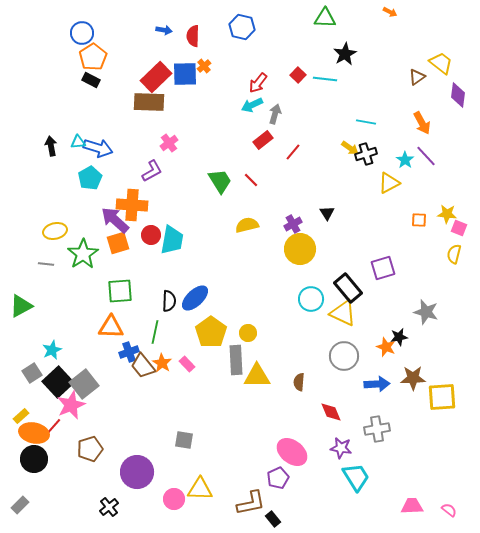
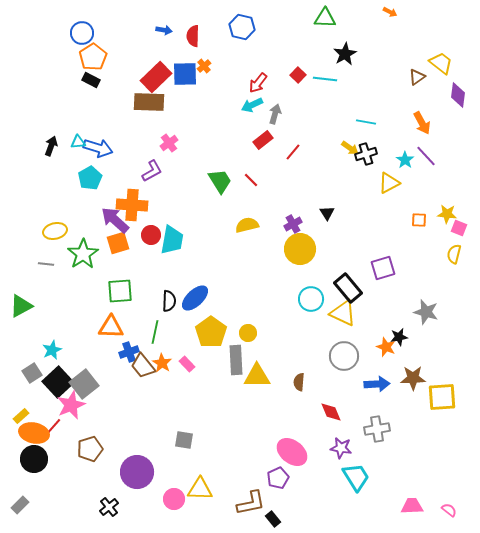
black arrow at (51, 146): rotated 30 degrees clockwise
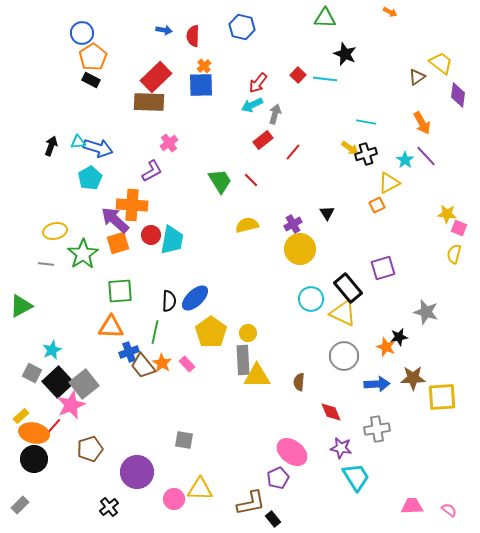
black star at (345, 54): rotated 20 degrees counterclockwise
blue square at (185, 74): moved 16 px right, 11 px down
orange square at (419, 220): moved 42 px left, 15 px up; rotated 28 degrees counterclockwise
gray rectangle at (236, 360): moved 7 px right
gray square at (32, 373): rotated 30 degrees counterclockwise
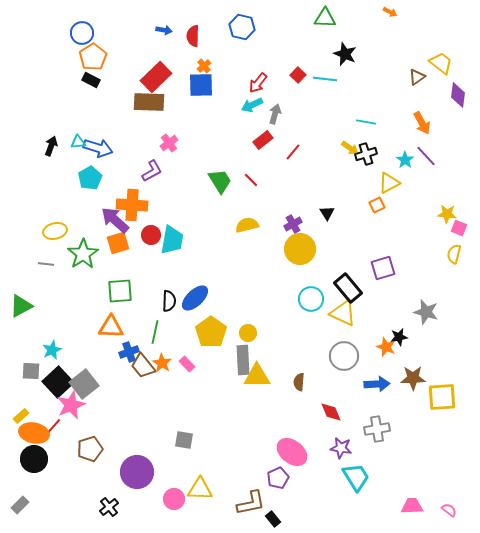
gray square at (32, 373): moved 1 px left, 2 px up; rotated 24 degrees counterclockwise
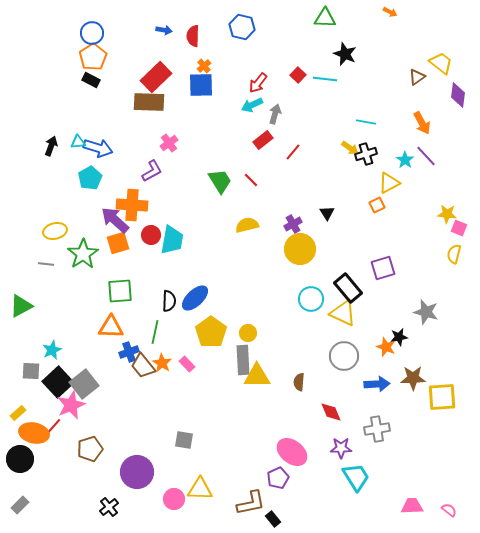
blue circle at (82, 33): moved 10 px right
yellow rectangle at (21, 416): moved 3 px left, 3 px up
purple star at (341, 448): rotated 10 degrees counterclockwise
black circle at (34, 459): moved 14 px left
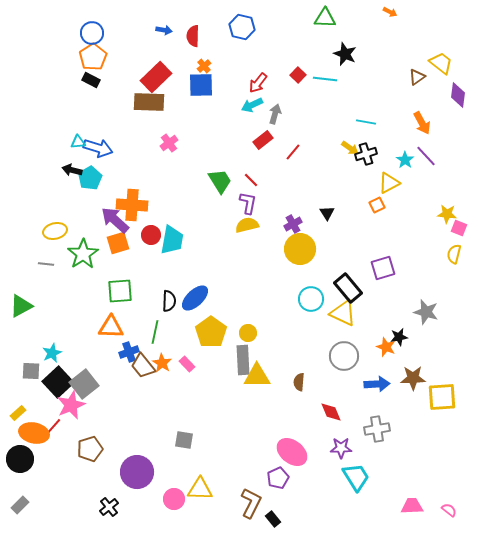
black arrow at (51, 146): moved 21 px right, 24 px down; rotated 96 degrees counterclockwise
purple L-shape at (152, 171): moved 96 px right, 32 px down; rotated 50 degrees counterclockwise
cyan star at (52, 350): moved 3 px down
brown L-shape at (251, 503): rotated 52 degrees counterclockwise
